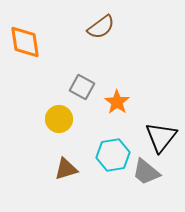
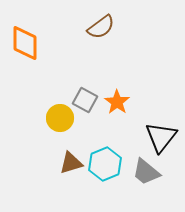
orange diamond: moved 1 px down; rotated 9 degrees clockwise
gray square: moved 3 px right, 13 px down
yellow circle: moved 1 px right, 1 px up
cyan hexagon: moved 8 px left, 9 px down; rotated 12 degrees counterclockwise
brown triangle: moved 5 px right, 6 px up
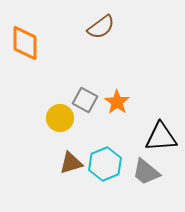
black triangle: rotated 48 degrees clockwise
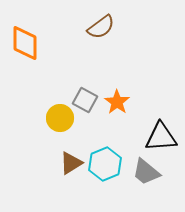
brown triangle: rotated 15 degrees counterclockwise
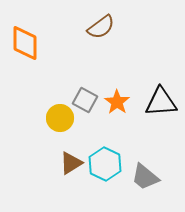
black triangle: moved 35 px up
cyan hexagon: rotated 12 degrees counterclockwise
gray trapezoid: moved 1 px left, 5 px down
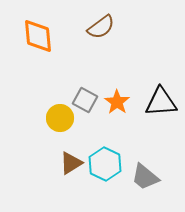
orange diamond: moved 13 px right, 7 px up; rotated 6 degrees counterclockwise
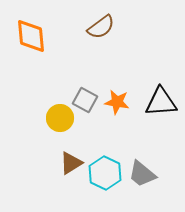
orange diamond: moved 7 px left
orange star: rotated 25 degrees counterclockwise
cyan hexagon: moved 9 px down
gray trapezoid: moved 3 px left, 3 px up
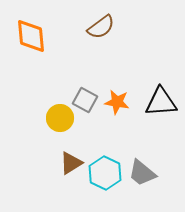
gray trapezoid: moved 1 px up
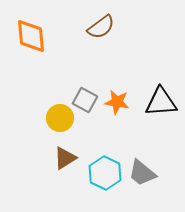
brown triangle: moved 6 px left, 5 px up
